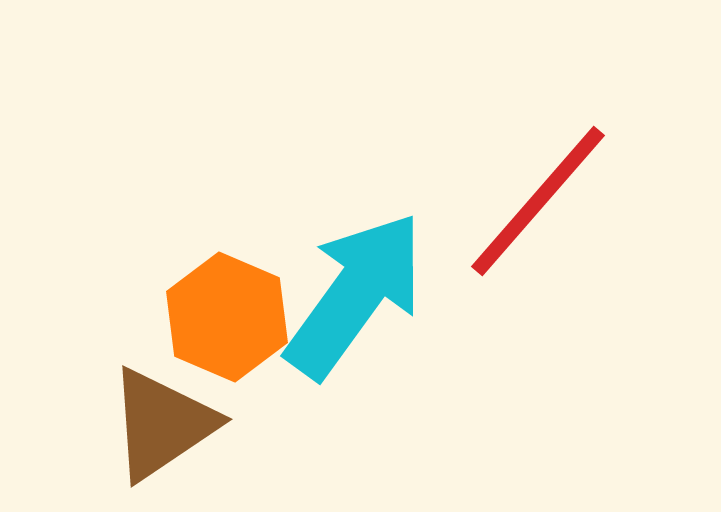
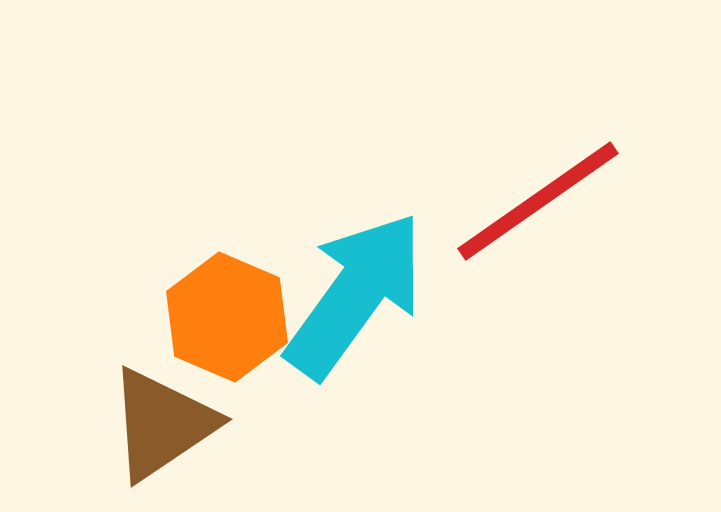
red line: rotated 14 degrees clockwise
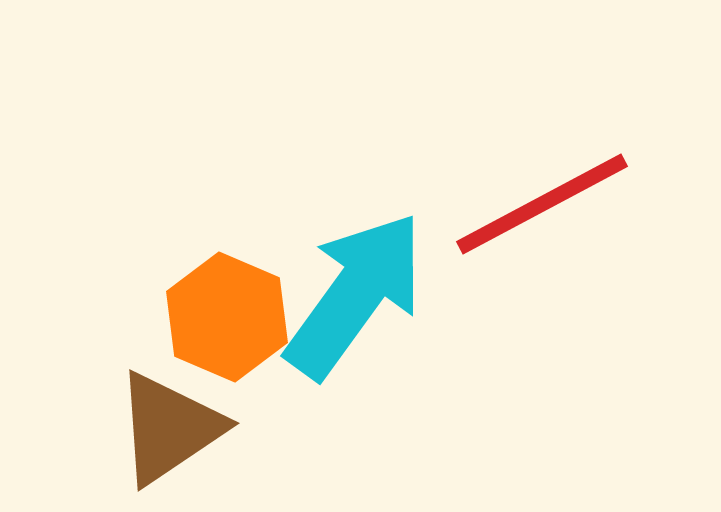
red line: moved 4 px right, 3 px down; rotated 7 degrees clockwise
brown triangle: moved 7 px right, 4 px down
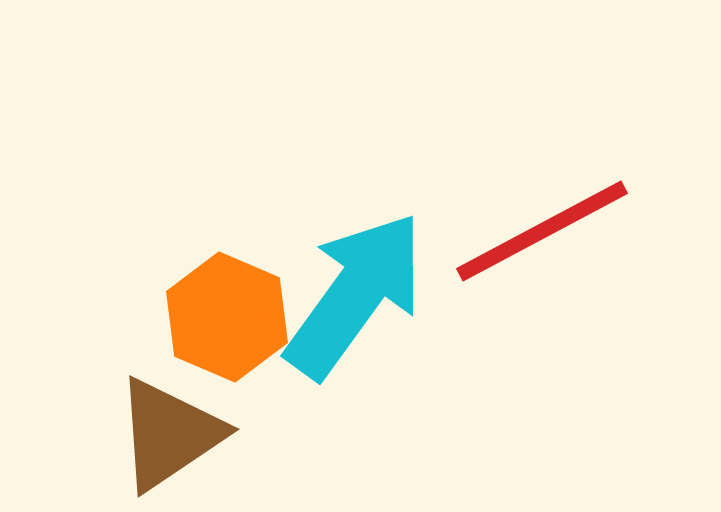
red line: moved 27 px down
brown triangle: moved 6 px down
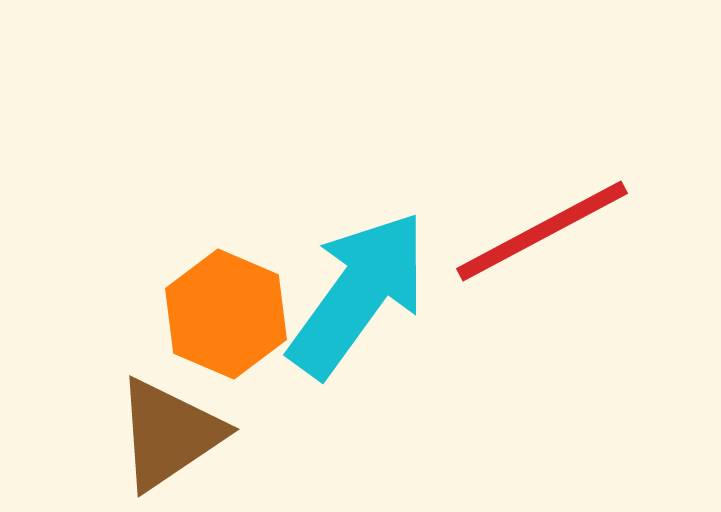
cyan arrow: moved 3 px right, 1 px up
orange hexagon: moved 1 px left, 3 px up
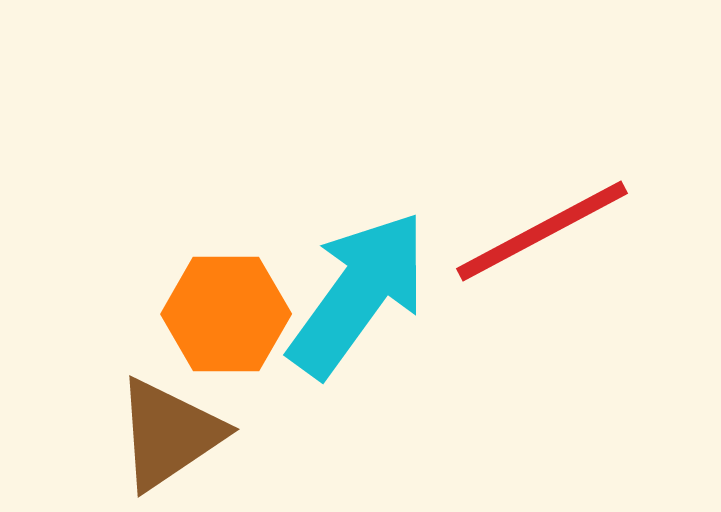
orange hexagon: rotated 23 degrees counterclockwise
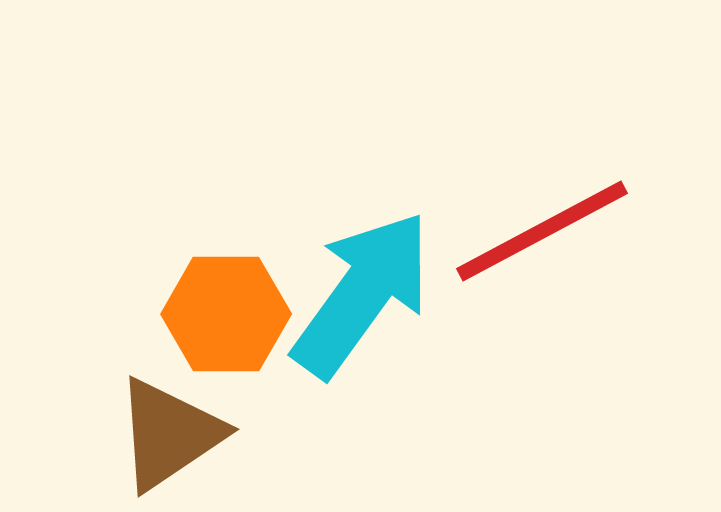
cyan arrow: moved 4 px right
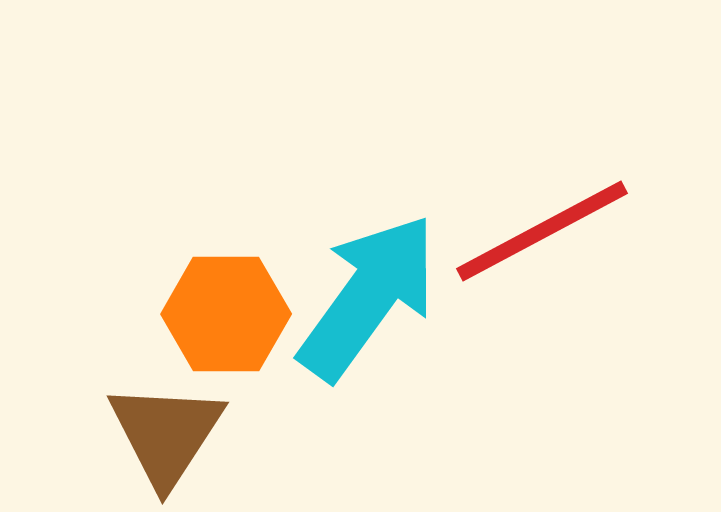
cyan arrow: moved 6 px right, 3 px down
brown triangle: moved 3 px left; rotated 23 degrees counterclockwise
